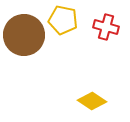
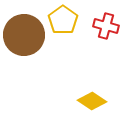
yellow pentagon: rotated 24 degrees clockwise
red cross: moved 1 px up
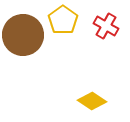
red cross: rotated 15 degrees clockwise
brown circle: moved 1 px left
